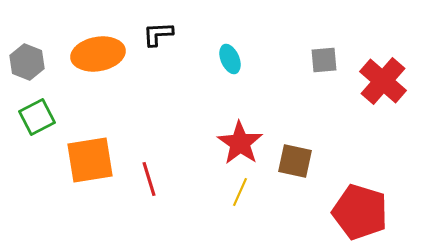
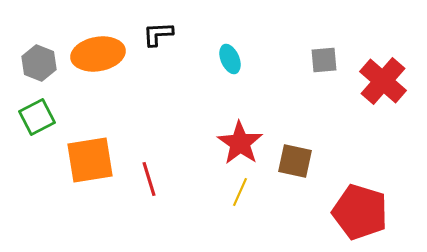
gray hexagon: moved 12 px right, 1 px down
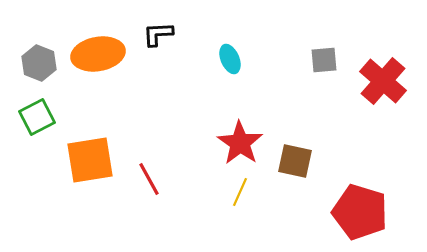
red line: rotated 12 degrees counterclockwise
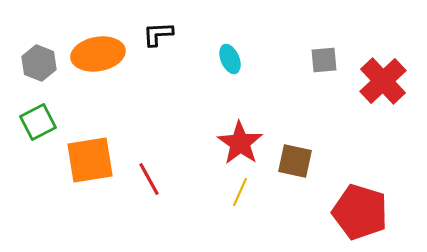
red cross: rotated 6 degrees clockwise
green square: moved 1 px right, 5 px down
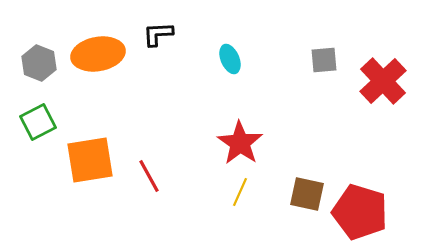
brown square: moved 12 px right, 33 px down
red line: moved 3 px up
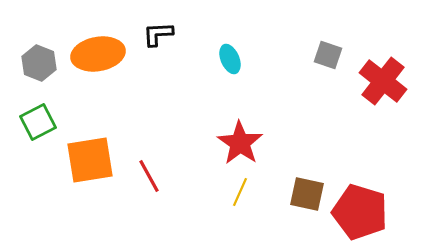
gray square: moved 4 px right, 5 px up; rotated 24 degrees clockwise
red cross: rotated 9 degrees counterclockwise
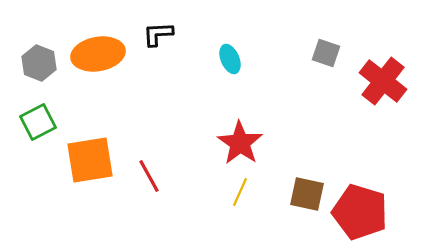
gray square: moved 2 px left, 2 px up
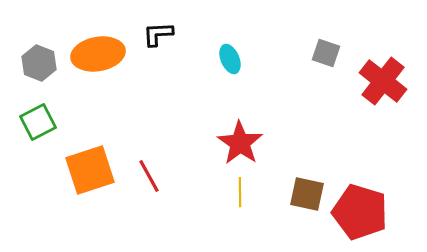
orange square: moved 10 px down; rotated 9 degrees counterclockwise
yellow line: rotated 24 degrees counterclockwise
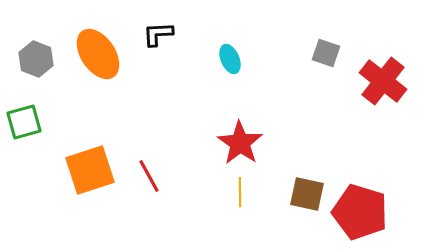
orange ellipse: rotated 66 degrees clockwise
gray hexagon: moved 3 px left, 4 px up
green square: moved 14 px left; rotated 12 degrees clockwise
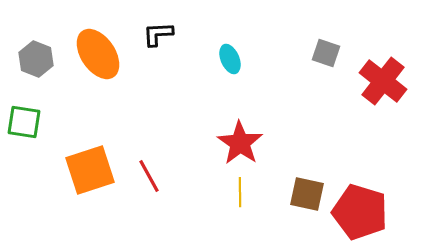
green square: rotated 24 degrees clockwise
